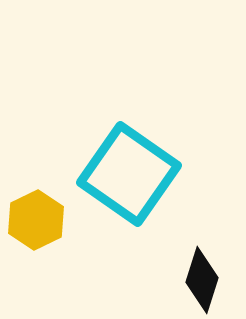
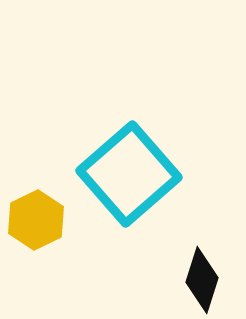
cyan square: rotated 14 degrees clockwise
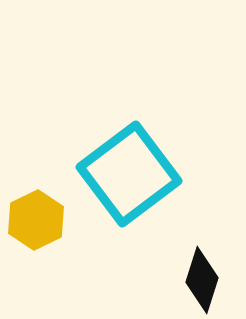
cyan square: rotated 4 degrees clockwise
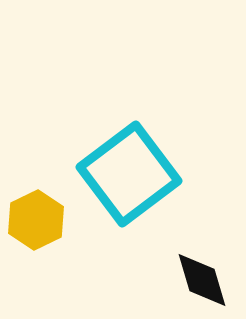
black diamond: rotated 34 degrees counterclockwise
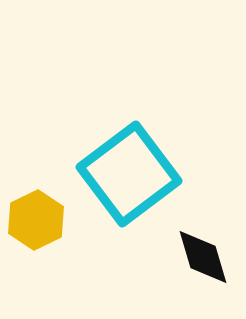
black diamond: moved 1 px right, 23 px up
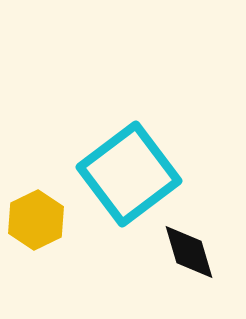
black diamond: moved 14 px left, 5 px up
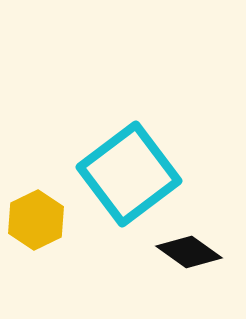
black diamond: rotated 38 degrees counterclockwise
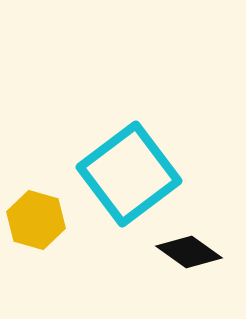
yellow hexagon: rotated 18 degrees counterclockwise
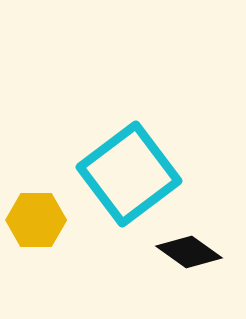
yellow hexagon: rotated 16 degrees counterclockwise
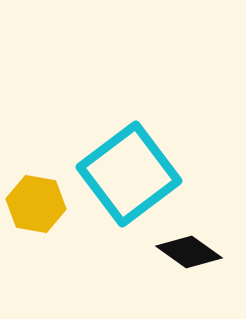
yellow hexagon: moved 16 px up; rotated 10 degrees clockwise
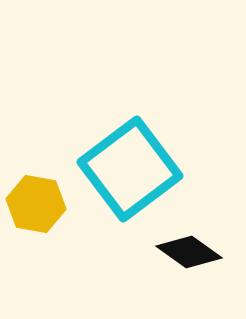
cyan square: moved 1 px right, 5 px up
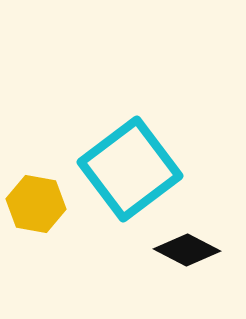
black diamond: moved 2 px left, 2 px up; rotated 8 degrees counterclockwise
